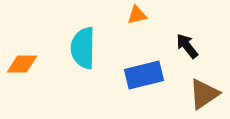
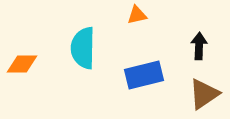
black arrow: moved 12 px right; rotated 40 degrees clockwise
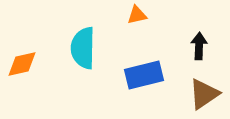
orange diamond: rotated 12 degrees counterclockwise
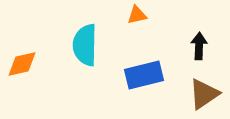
cyan semicircle: moved 2 px right, 3 px up
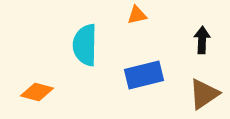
black arrow: moved 3 px right, 6 px up
orange diamond: moved 15 px right, 28 px down; rotated 28 degrees clockwise
